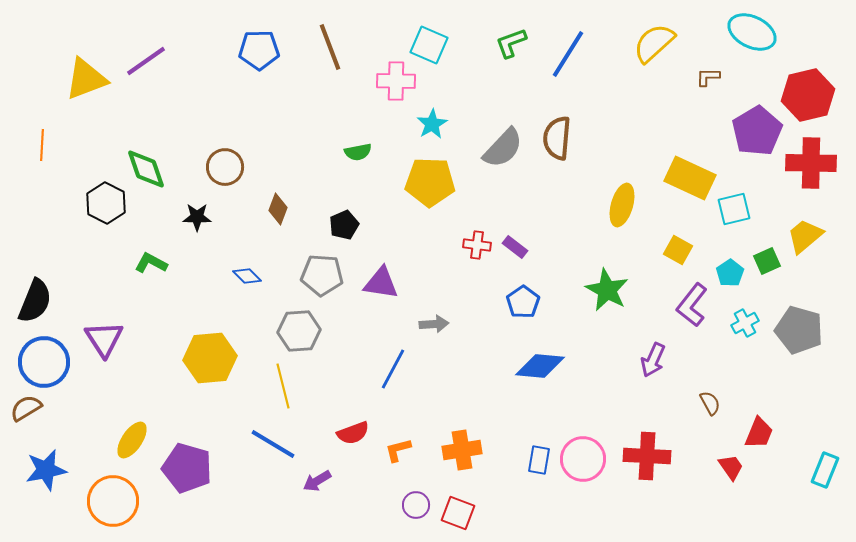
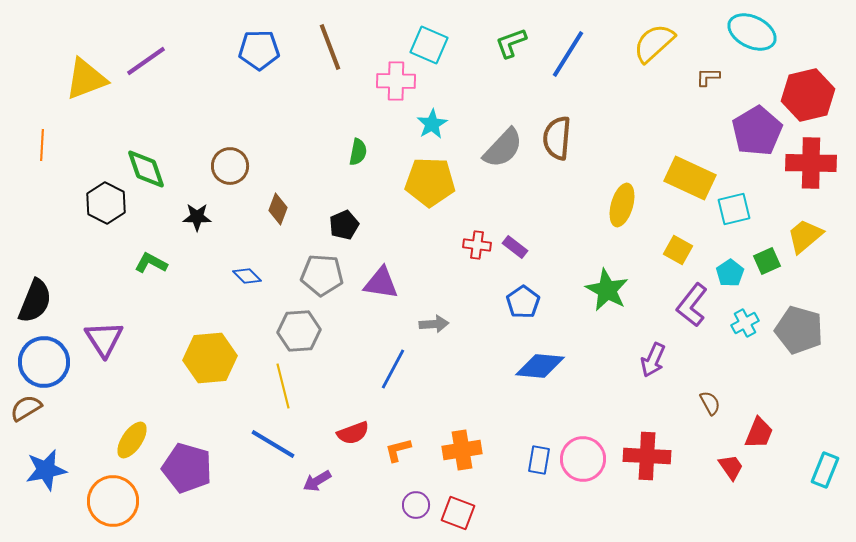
green semicircle at (358, 152): rotated 68 degrees counterclockwise
brown circle at (225, 167): moved 5 px right, 1 px up
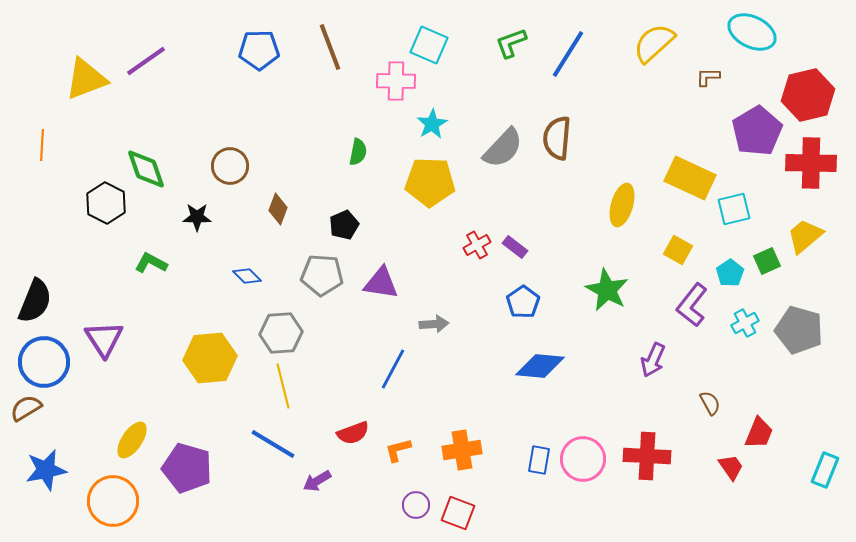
red cross at (477, 245): rotated 36 degrees counterclockwise
gray hexagon at (299, 331): moved 18 px left, 2 px down
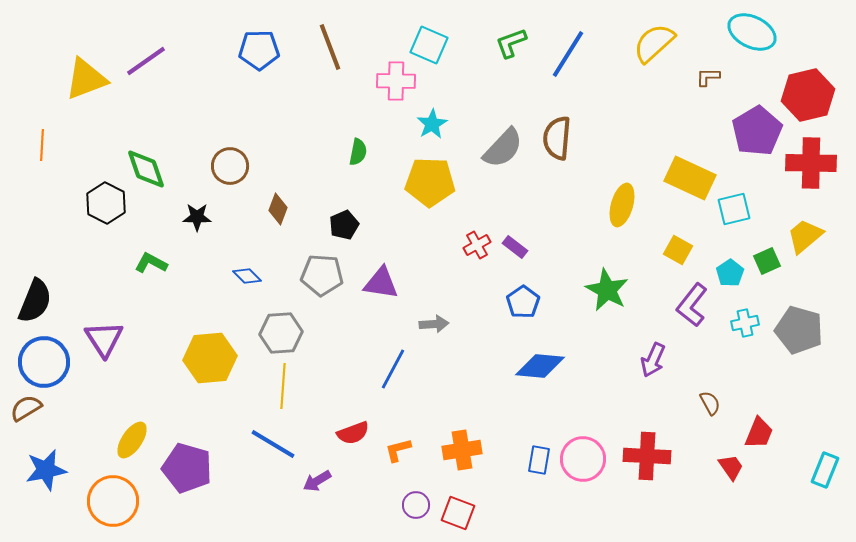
cyan cross at (745, 323): rotated 16 degrees clockwise
yellow line at (283, 386): rotated 18 degrees clockwise
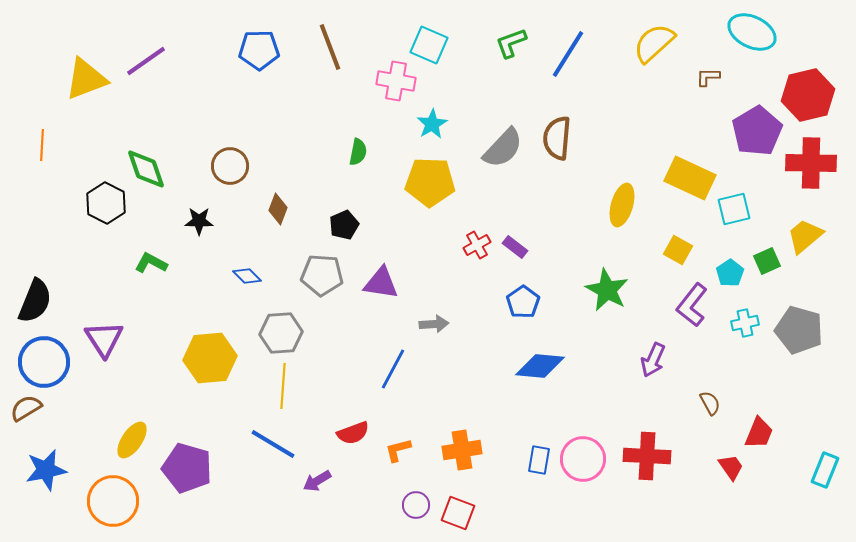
pink cross at (396, 81): rotated 9 degrees clockwise
black star at (197, 217): moved 2 px right, 4 px down
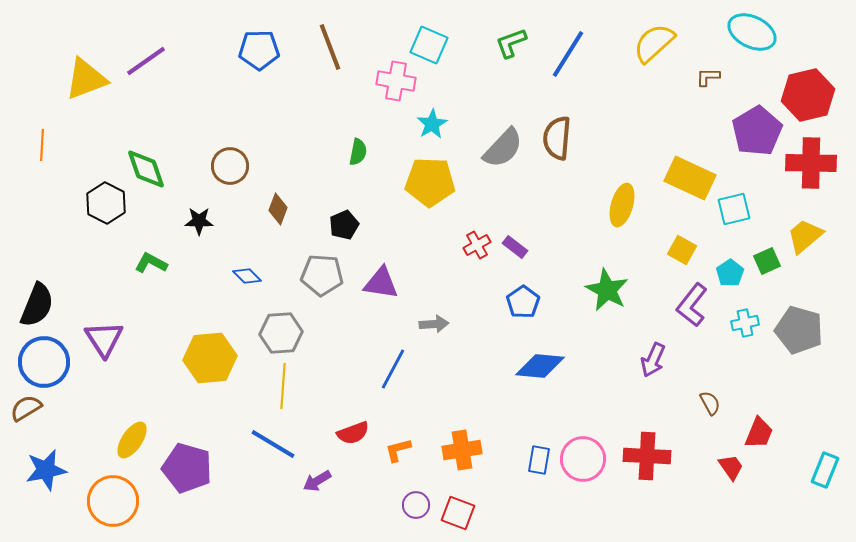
yellow square at (678, 250): moved 4 px right
black semicircle at (35, 301): moved 2 px right, 4 px down
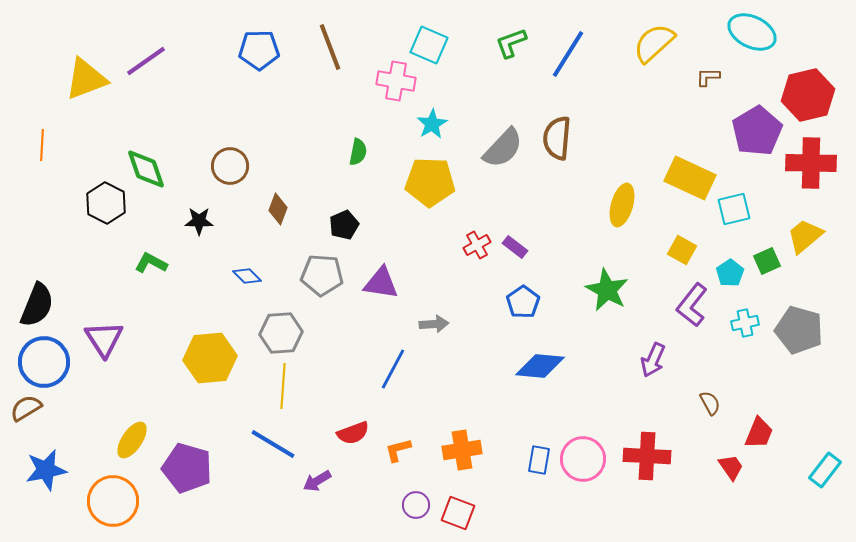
cyan rectangle at (825, 470): rotated 16 degrees clockwise
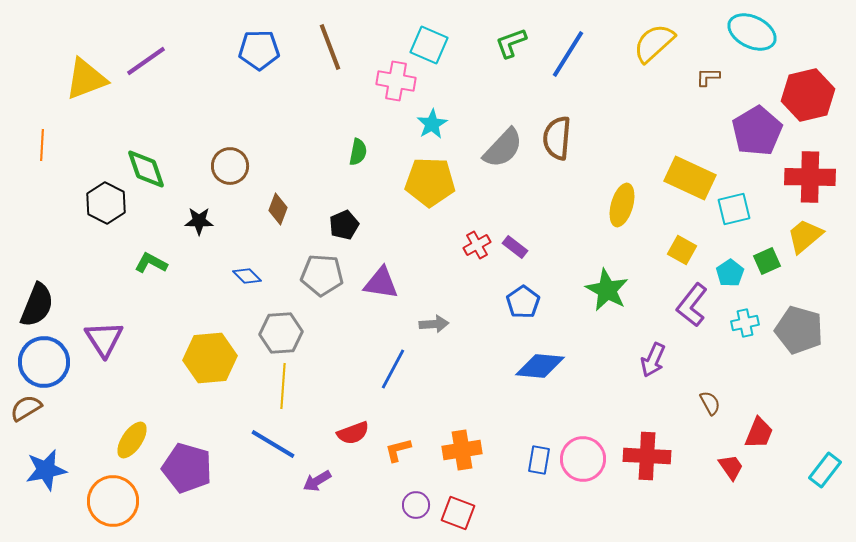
red cross at (811, 163): moved 1 px left, 14 px down
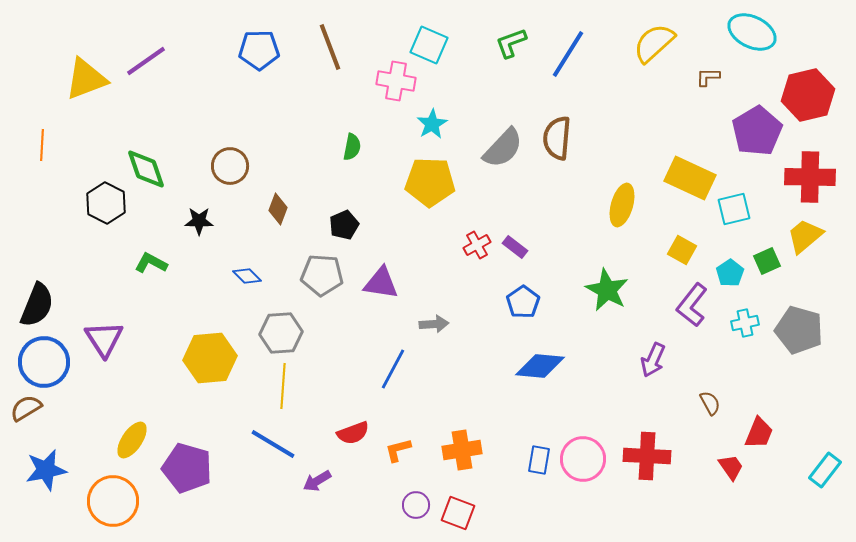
green semicircle at (358, 152): moved 6 px left, 5 px up
